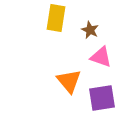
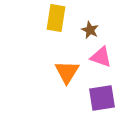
orange triangle: moved 2 px left, 9 px up; rotated 12 degrees clockwise
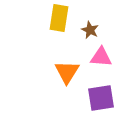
yellow rectangle: moved 3 px right
pink triangle: rotated 15 degrees counterclockwise
purple square: moved 1 px left
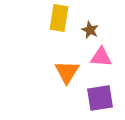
purple square: moved 1 px left
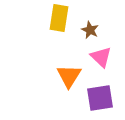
pink triangle: rotated 40 degrees clockwise
orange triangle: moved 2 px right, 4 px down
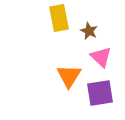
yellow rectangle: rotated 20 degrees counterclockwise
brown star: moved 1 px left, 1 px down
purple square: moved 5 px up
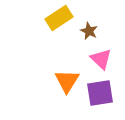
yellow rectangle: rotated 68 degrees clockwise
pink triangle: moved 2 px down
orange triangle: moved 2 px left, 5 px down
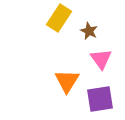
yellow rectangle: rotated 24 degrees counterclockwise
pink triangle: rotated 10 degrees clockwise
purple square: moved 6 px down
